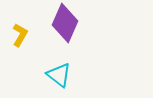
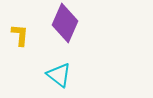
yellow L-shape: rotated 25 degrees counterclockwise
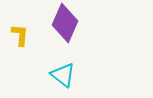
cyan triangle: moved 4 px right
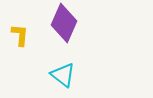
purple diamond: moved 1 px left
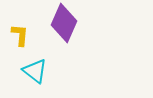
cyan triangle: moved 28 px left, 4 px up
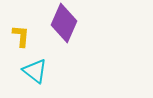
yellow L-shape: moved 1 px right, 1 px down
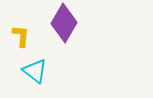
purple diamond: rotated 6 degrees clockwise
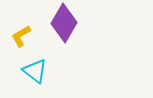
yellow L-shape: rotated 125 degrees counterclockwise
